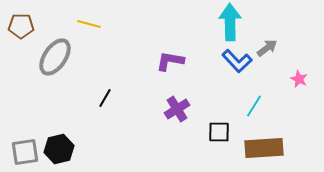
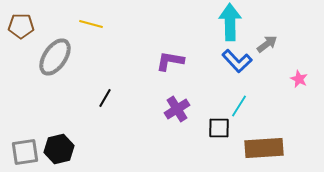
yellow line: moved 2 px right
gray arrow: moved 4 px up
cyan line: moved 15 px left
black square: moved 4 px up
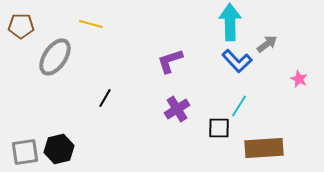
purple L-shape: rotated 28 degrees counterclockwise
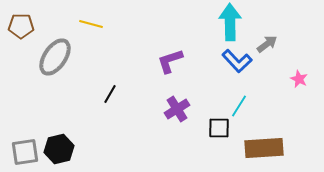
black line: moved 5 px right, 4 px up
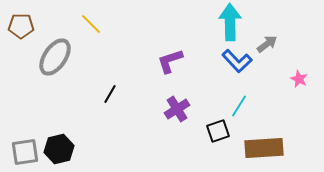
yellow line: rotated 30 degrees clockwise
black square: moved 1 px left, 3 px down; rotated 20 degrees counterclockwise
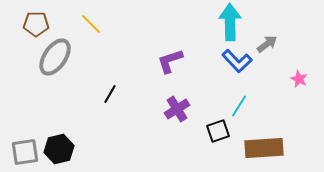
brown pentagon: moved 15 px right, 2 px up
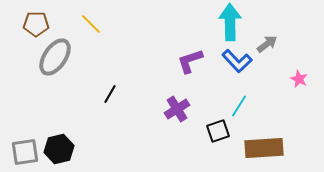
purple L-shape: moved 20 px right
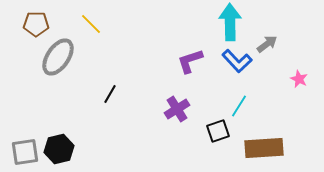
gray ellipse: moved 3 px right
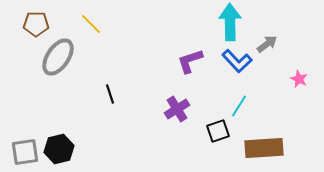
black line: rotated 48 degrees counterclockwise
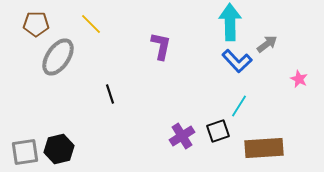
purple L-shape: moved 29 px left, 15 px up; rotated 120 degrees clockwise
purple cross: moved 5 px right, 27 px down
